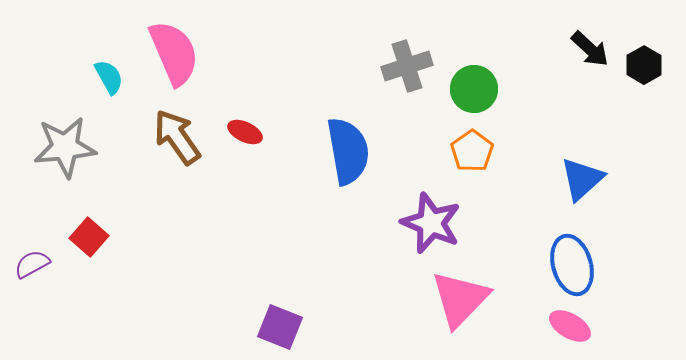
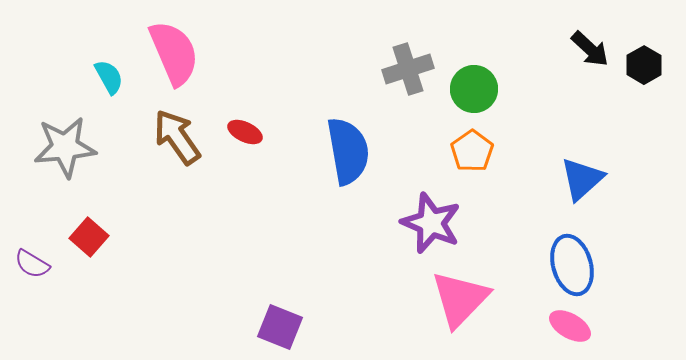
gray cross: moved 1 px right, 3 px down
purple semicircle: rotated 120 degrees counterclockwise
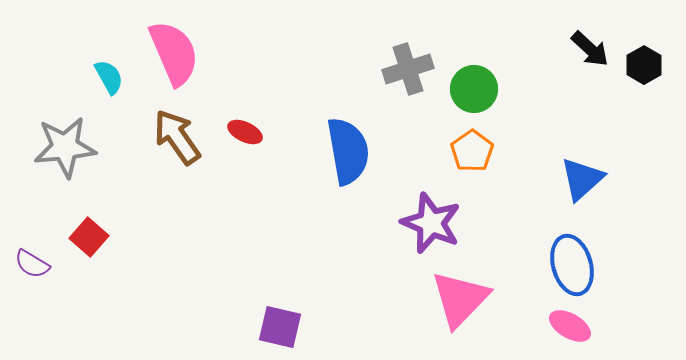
purple square: rotated 9 degrees counterclockwise
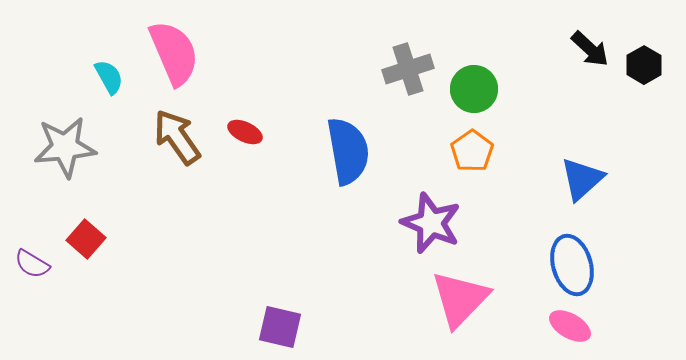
red square: moved 3 px left, 2 px down
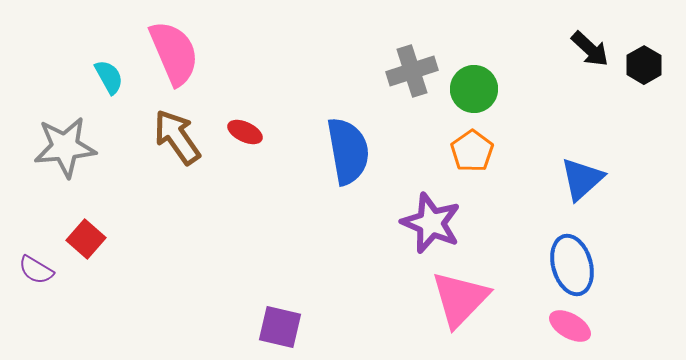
gray cross: moved 4 px right, 2 px down
purple semicircle: moved 4 px right, 6 px down
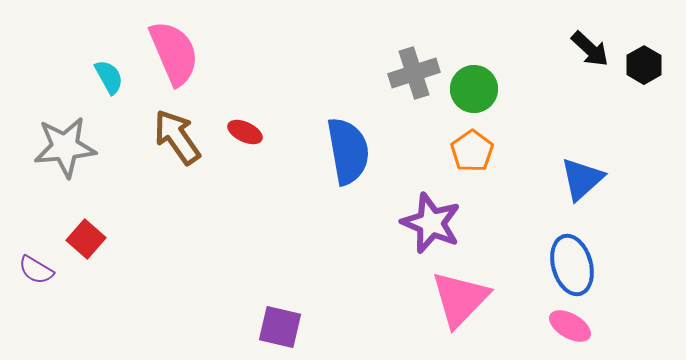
gray cross: moved 2 px right, 2 px down
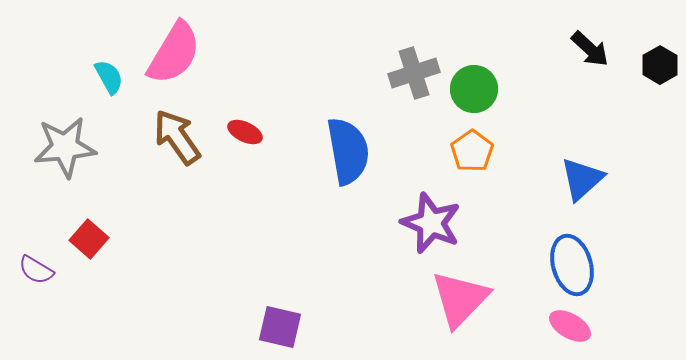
pink semicircle: rotated 54 degrees clockwise
black hexagon: moved 16 px right
red square: moved 3 px right
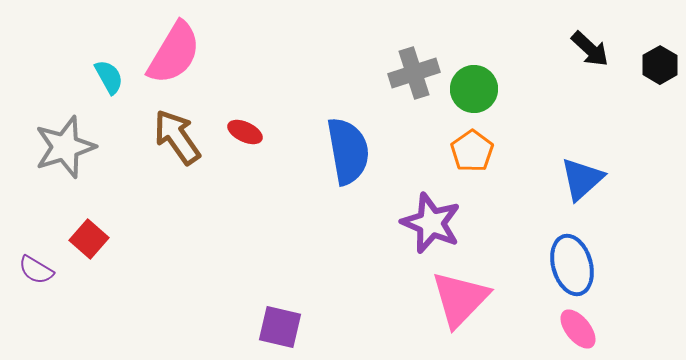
gray star: rotated 12 degrees counterclockwise
pink ellipse: moved 8 px right, 3 px down; rotated 21 degrees clockwise
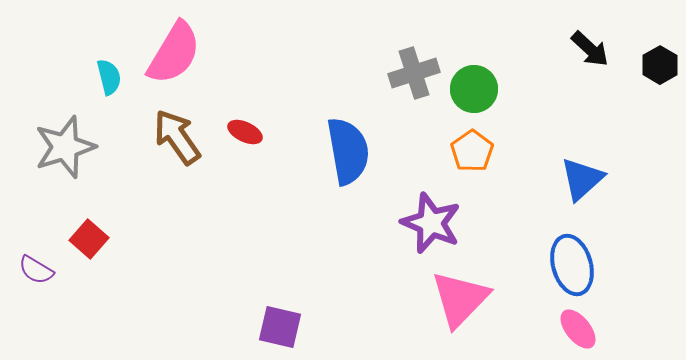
cyan semicircle: rotated 15 degrees clockwise
